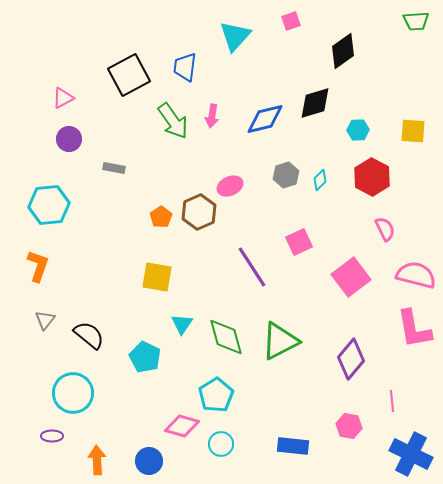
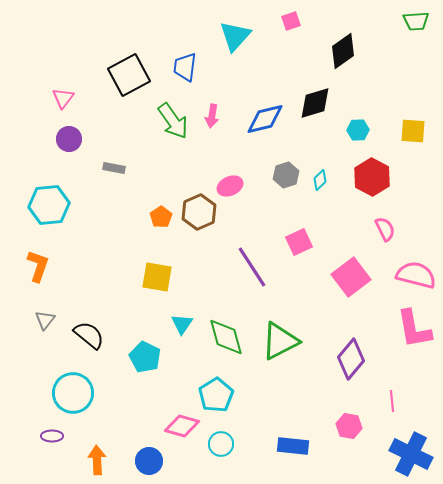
pink triangle at (63, 98): rotated 25 degrees counterclockwise
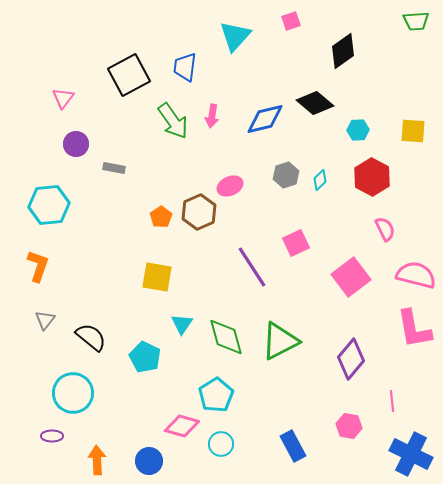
black diamond at (315, 103): rotated 57 degrees clockwise
purple circle at (69, 139): moved 7 px right, 5 px down
pink square at (299, 242): moved 3 px left, 1 px down
black semicircle at (89, 335): moved 2 px right, 2 px down
blue rectangle at (293, 446): rotated 56 degrees clockwise
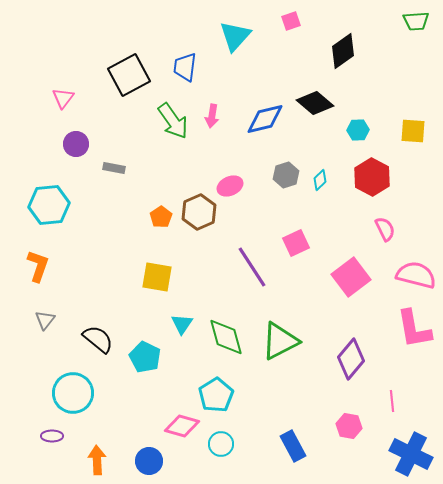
black semicircle at (91, 337): moved 7 px right, 2 px down
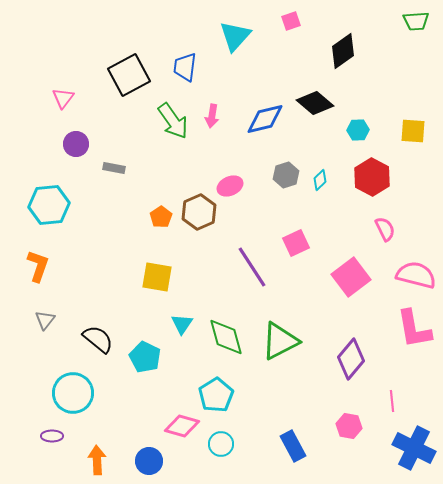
blue cross at (411, 454): moved 3 px right, 6 px up
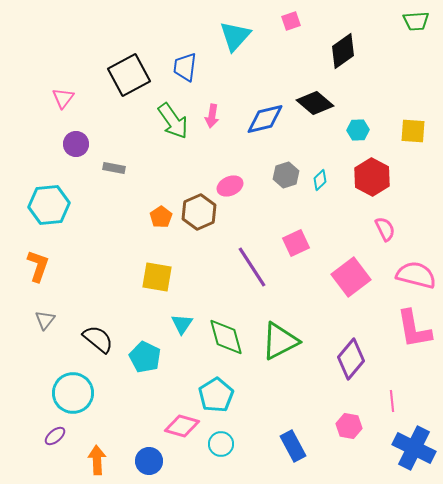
purple ellipse at (52, 436): moved 3 px right; rotated 40 degrees counterclockwise
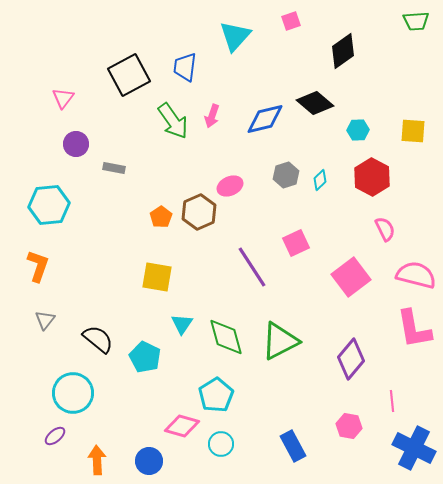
pink arrow at (212, 116): rotated 10 degrees clockwise
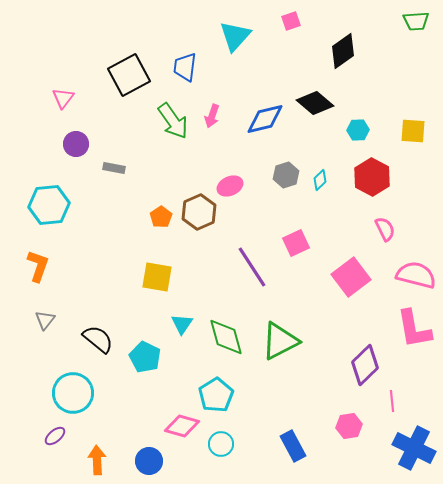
purple diamond at (351, 359): moved 14 px right, 6 px down; rotated 6 degrees clockwise
pink hexagon at (349, 426): rotated 20 degrees counterclockwise
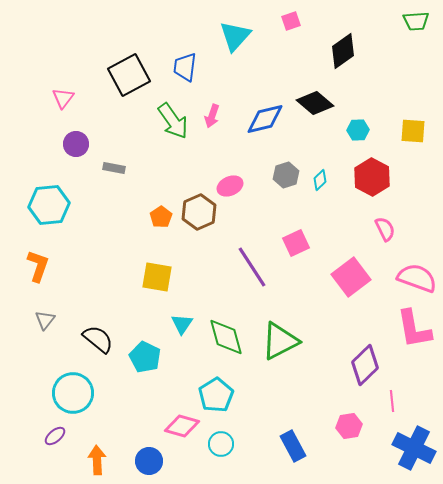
pink semicircle at (416, 275): moved 1 px right, 3 px down; rotated 6 degrees clockwise
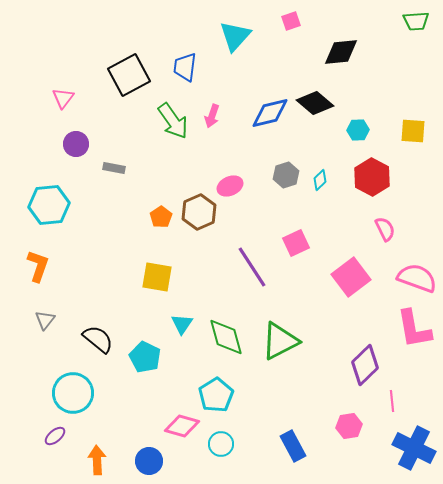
black diamond at (343, 51): moved 2 px left, 1 px down; rotated 30 degrees clockwise
blue diamond at (265, 119): moved 5 px right, 6 px up
